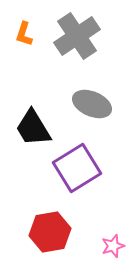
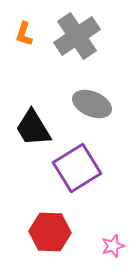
red hexagon: rotated 12 degrees clockwise
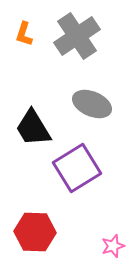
red hexagon: moved 15 px left
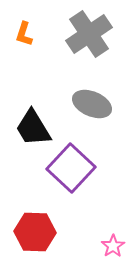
gray cross: moved 12 px right, 2 px up
purple square: moved 6 px left; rotated 15 degrees counterclockwise
pink star: rotated 15 degrees counterclockwise
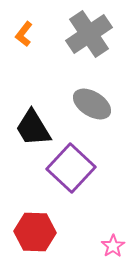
orange L-shape: rotated 20 degrees clockwise
gray ellipse: rotated 9 degrees clockwise
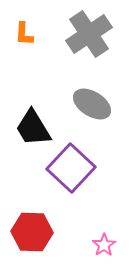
orange L-shape: rotated 35 degrees counterclockwise
red hexagon: moved 3 px left
pink star: moved 9 px left, 1 px up
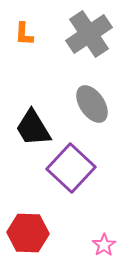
gray ellipse: rotated 24 degrees clockwise
red hexagon: moved 4 px left, 1 px down
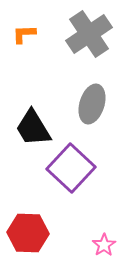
orange L-shape: rotated 85 degrees clockwise
gray ellipse: rotated 51 degrees clockwise
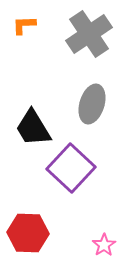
orange L-shape: moved 9 px up
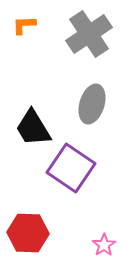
purple square: rotated 9 degrees counterclockwise
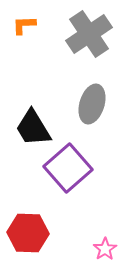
purple square: moved 3 px left; rotated 15 degrees clockwise
pink star: moved 1 px right, 4 px down
